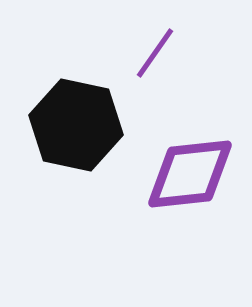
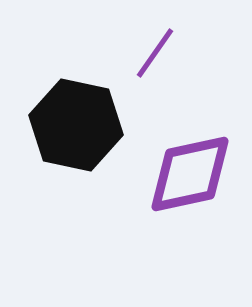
purple diamond: rotated 6 degrees counterclockwise
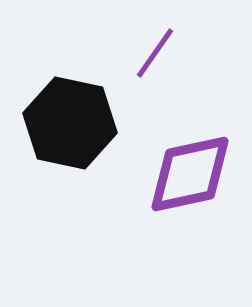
black hexagon: moved 6 px left, 2 px up
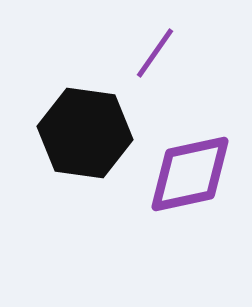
black hexagon: moved 15 px right, 10 px down; rotated 4 degrees counterclockwise
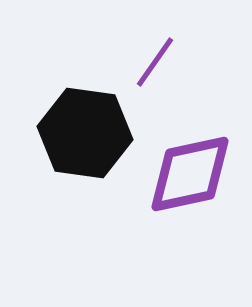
purple line: moved 9 px down
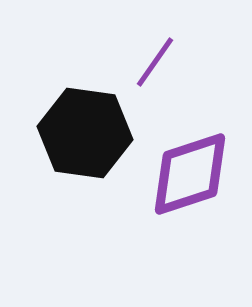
purple diamond: rotated 6 degrees counterclockwise
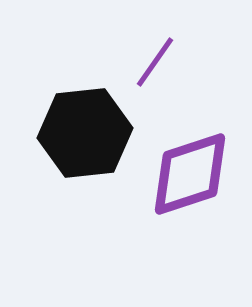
black hexagon: rotated 14 degrees counterclockwise
